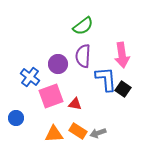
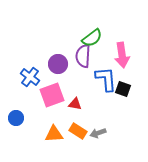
green semicircle: moved 9 px right, 12 px down
black square: rotated 14 degrees counterclockwise
pink square: moved 1 px right, 1 px up
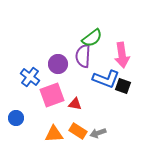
blue L-shape: rotated 116 degrees clockwise
black square: moved 3 px up
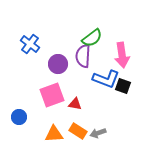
blue cross: moved 33 px up
blue circle: moved 3 px right, 1 px up
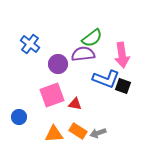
purple semicircle: moved 2 px up; rotated 80 degrees clockwise
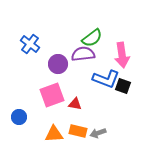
orange rectangle: rotated 18 degrees counterclockwise
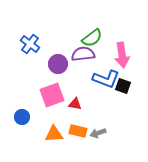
blue circle: moved 3 px right
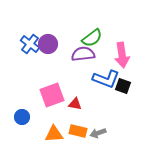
purple circle: moved 10 px left, 20 px up
